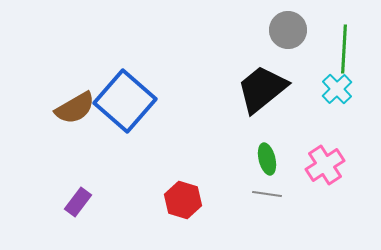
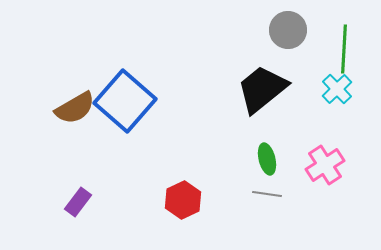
red hexagon: rotated 18 degrees clockwise
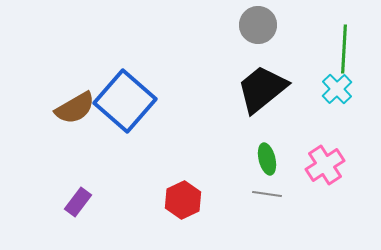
gray circle: moved 30 px left, 5 px up
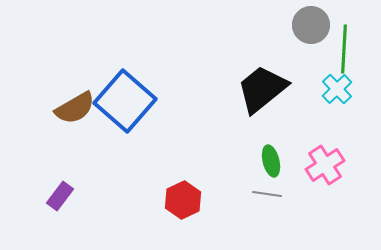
gray circle: moved 53 px right
green ellipse: moved 4 px right, 2 px down
purple rectangle: moved 18 px left, 6 px up
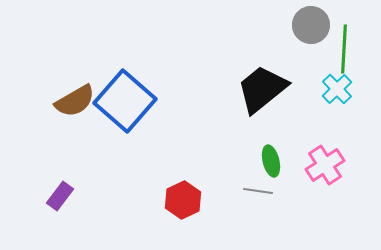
brown semicircle: moved 7 px up
gray line: moved 9 px left, 3 px up
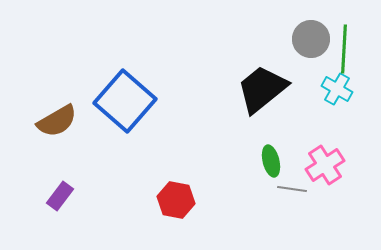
gray circle: moved 14 px down
cyan cross: rotated 16 degrees counterclockwise
brown semicircle: moved 18 px left, 20 px down
gray line: moved 34 px right, 2 px up
red hexagon: moved 7 px left; rotated 24 degrees counterclockwise
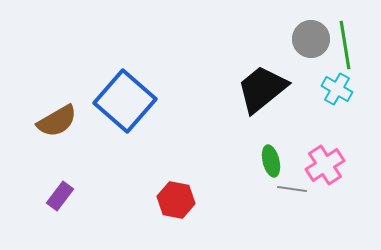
green line: moved 1 px right, 4 px up; rotated 12 degrees counterclockwise
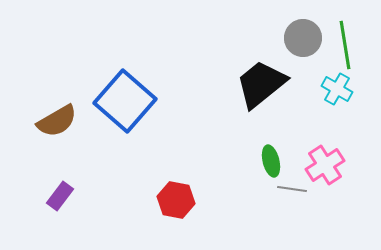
gray circle: moved 8 px left, 1 px up
black trapezoid: moved 1 px left, 5 px up
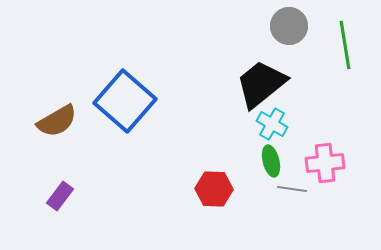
gray circle: moved 14 px left, 12 px up
cyan cross: moved 65 px left, 35 px down
pink cross: moved 2 px up; rotated 27 degrees clockwise
red hexagon: moved 38 px right, 11 px up; rotated 9 degrees counterclockwise
